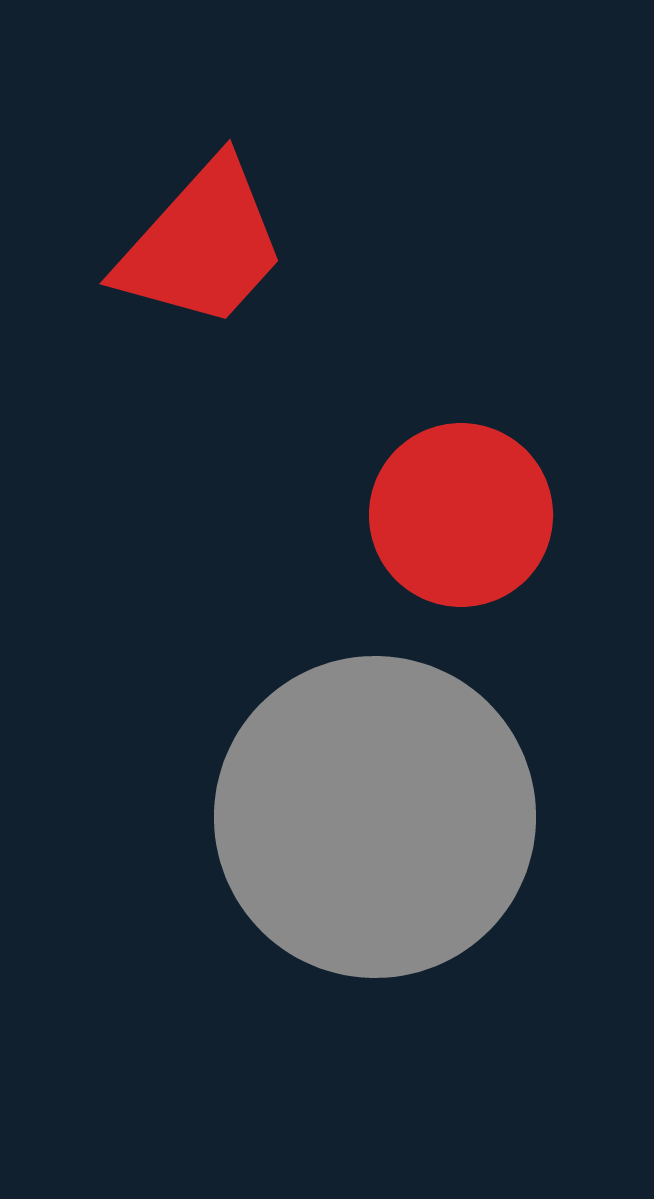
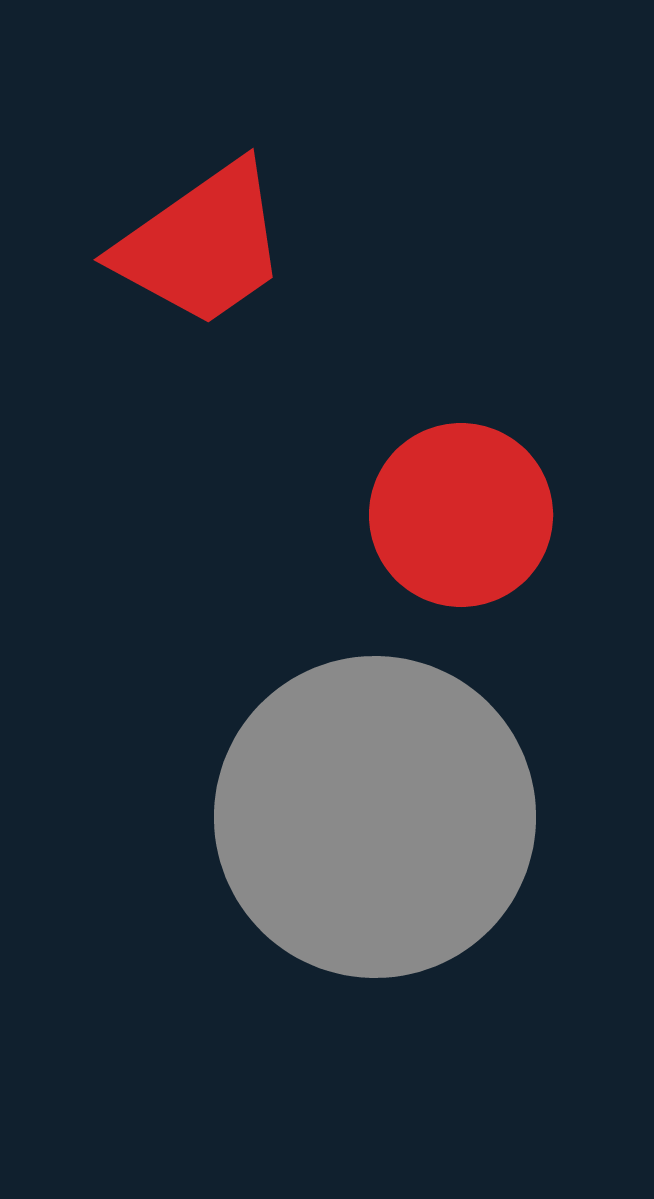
red trapezoid: rotated 13 degrees clockwise
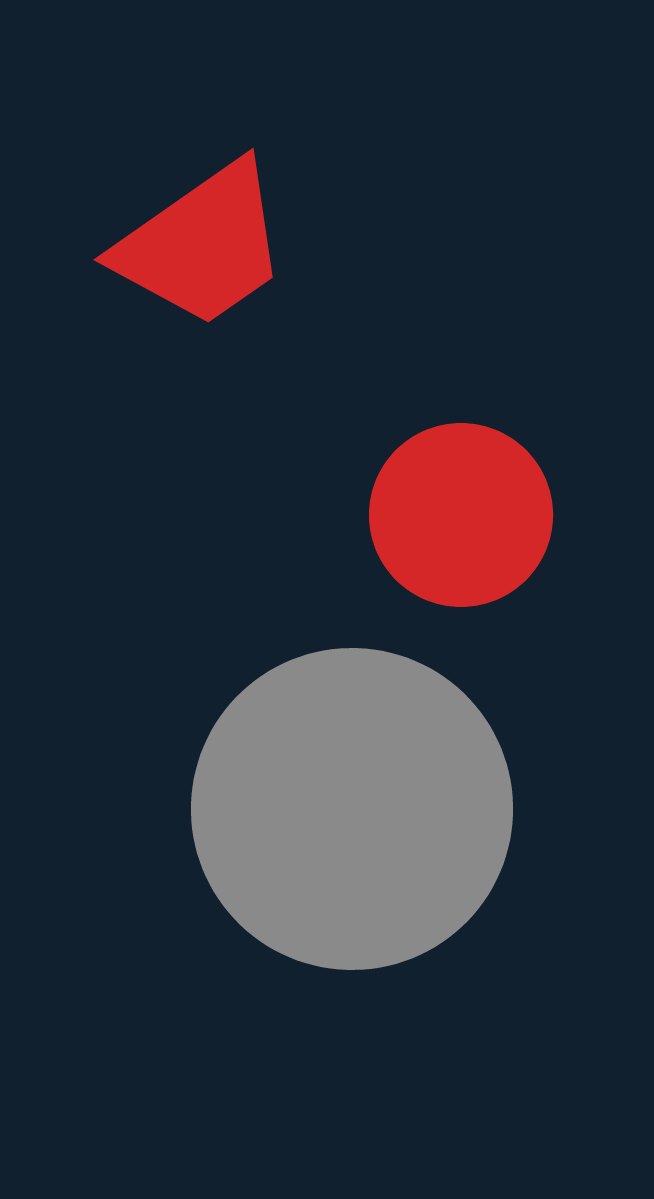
gray circle: moved 23 px left, 8 px up
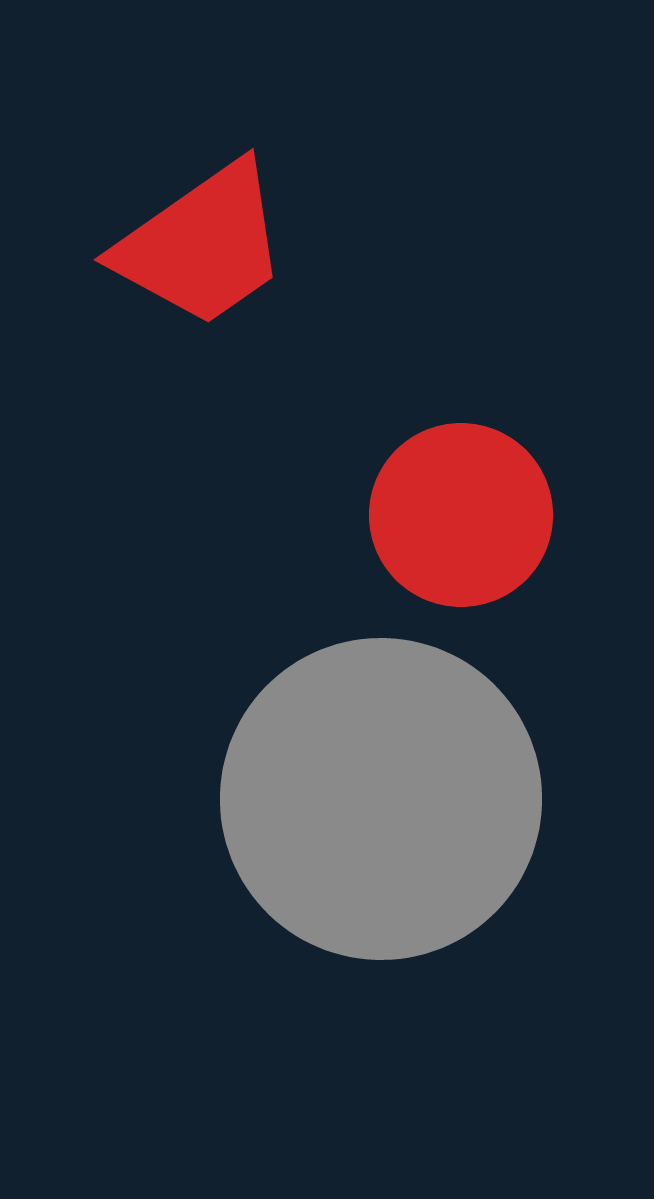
gray circle: moved 29 px right, 10 px up
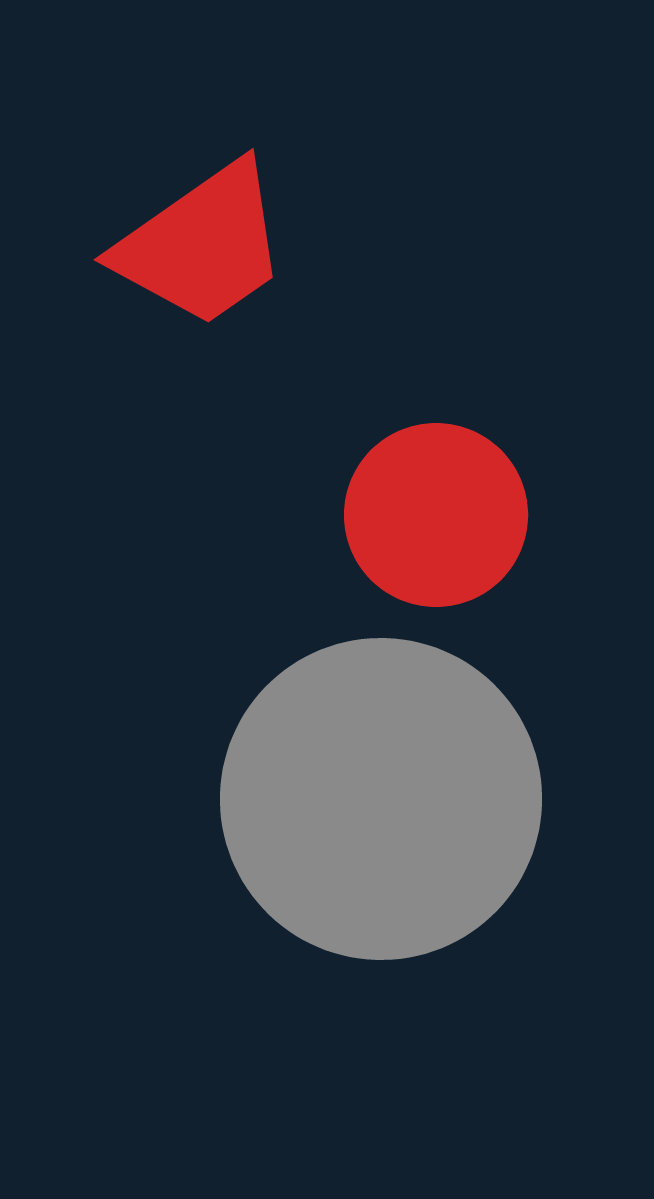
red circle: moved 25 px left
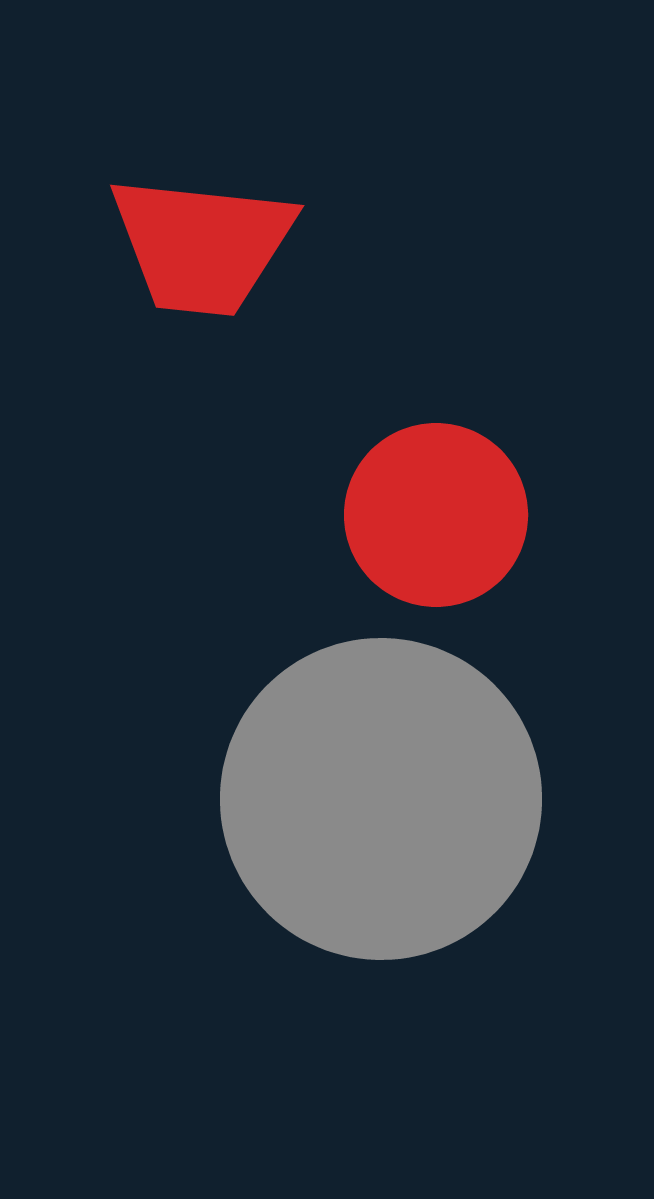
red trapezoid: rotated 41 degrees clockwise
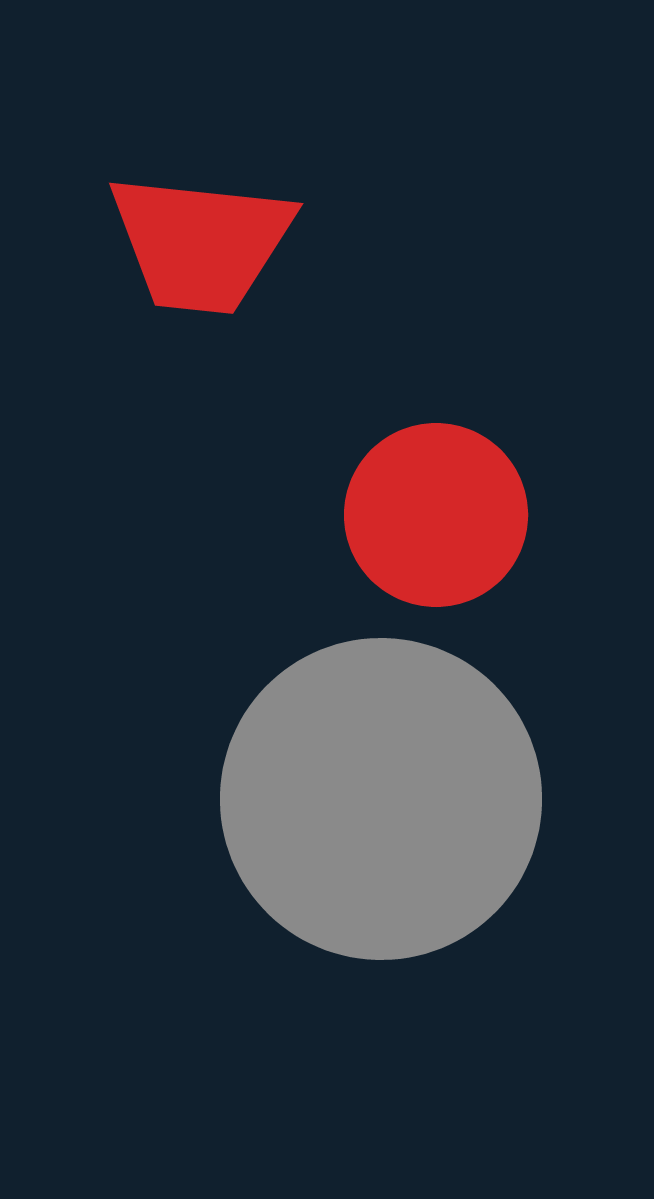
red trapezoid: moved 1 px left, 2 px up
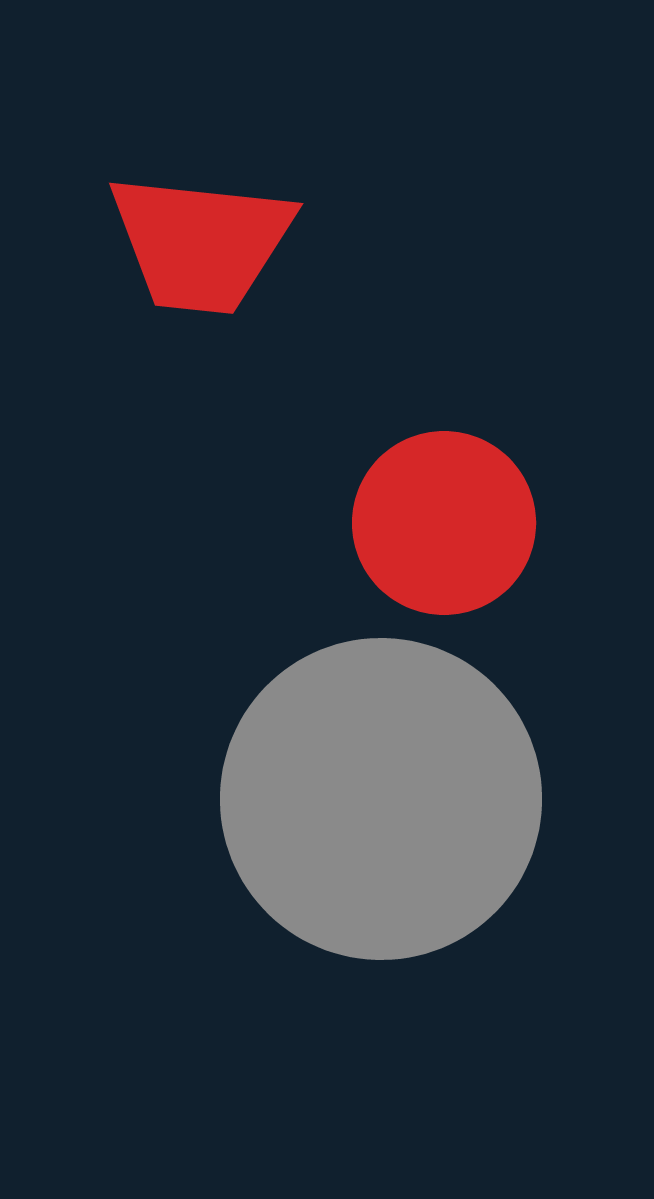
red circle: moved 8 px right, 8 px down
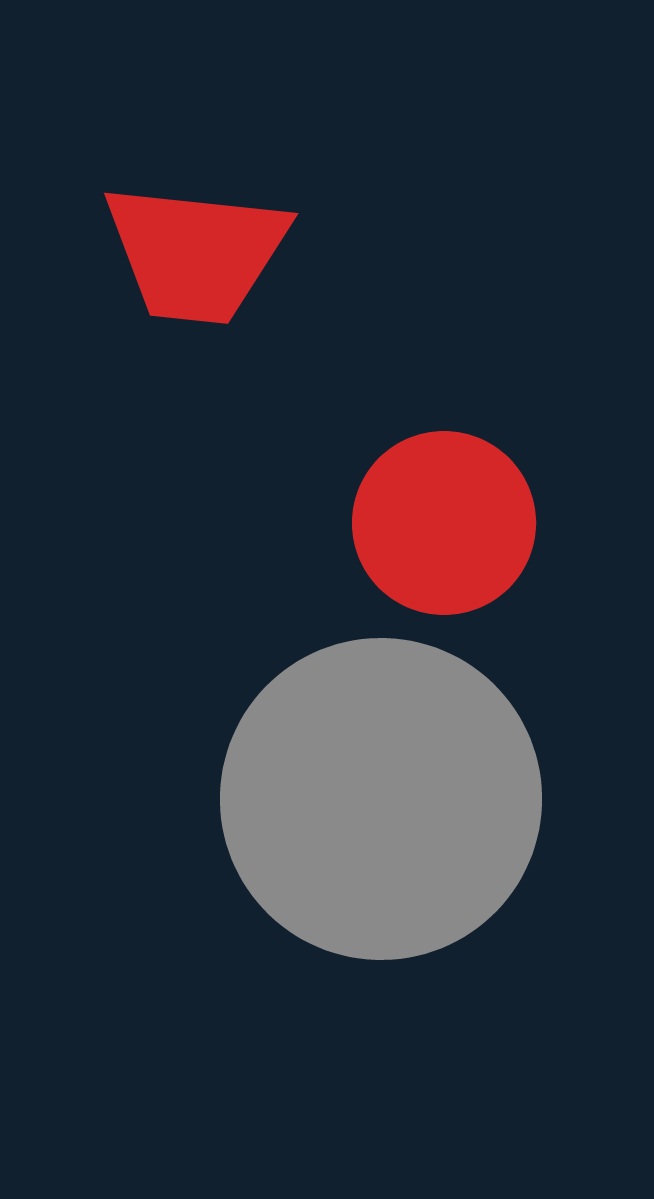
red trapezoid: moved 5 px left, 10 px down
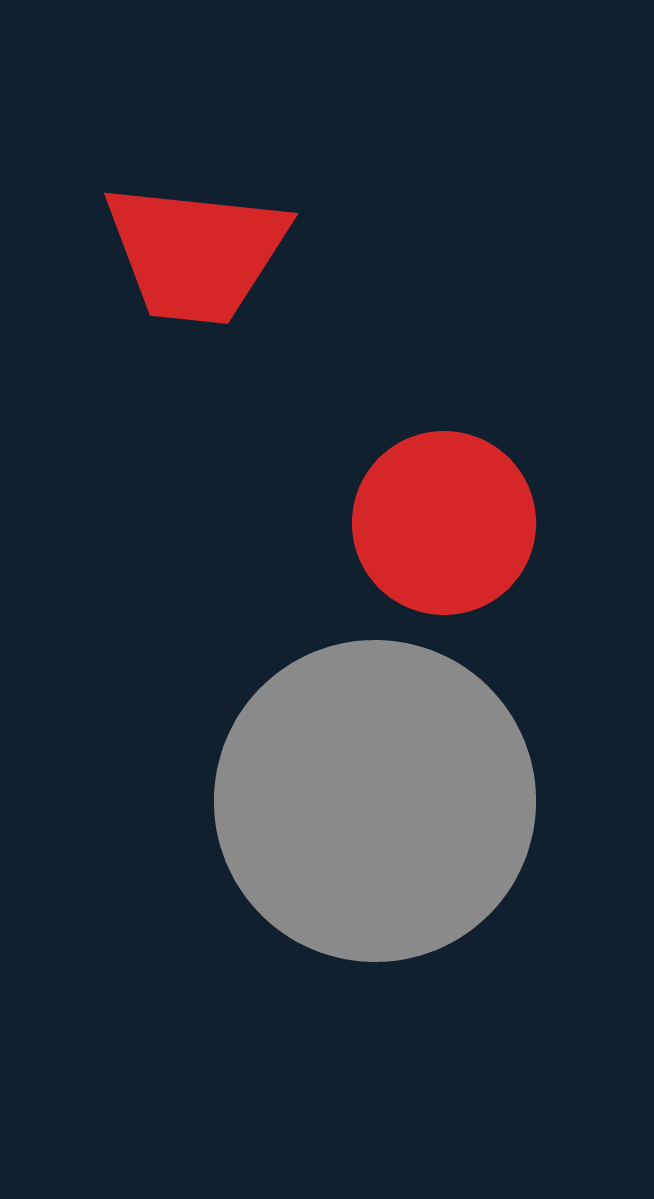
gray circle: moved 6 px left, 2 px down
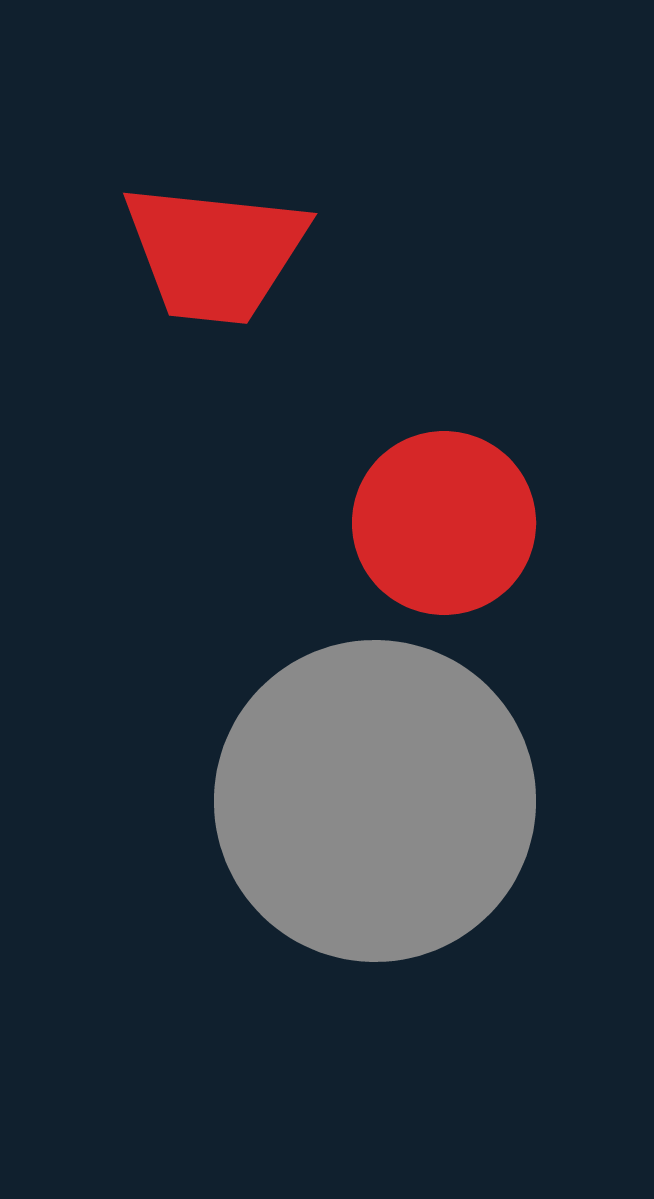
red trapezoid: moved 19 px right
